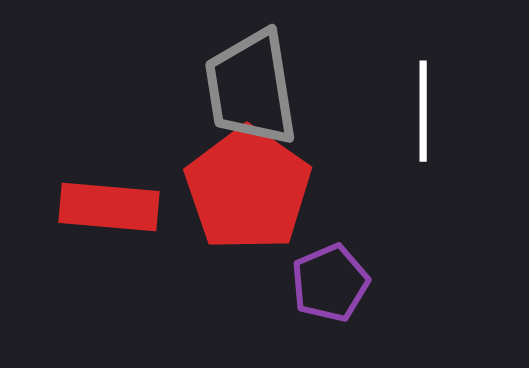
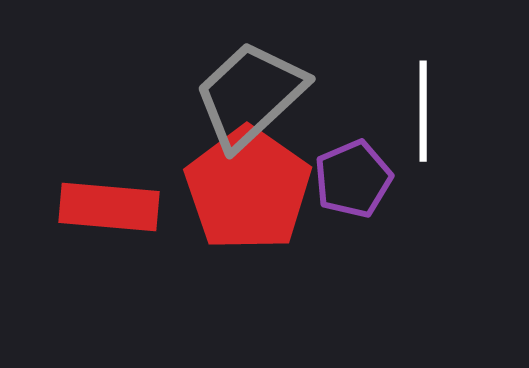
gray trapezoid: moved 1 px left, 7 px down; rotated 56 degrees clockwise
purple pentagon: moved 23 px right, 104 px up
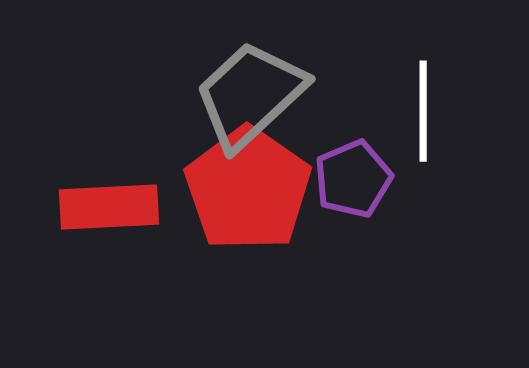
red rectangle: rotated 8 degrees counterclockwise
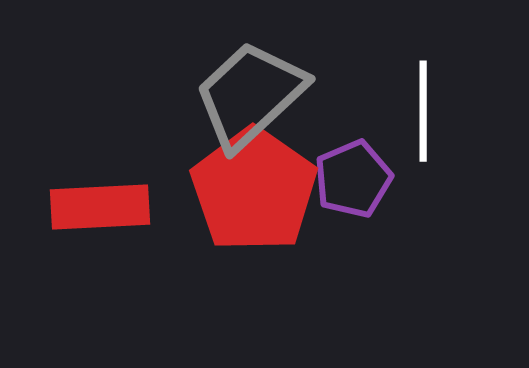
red pentagon: moved 6 px right, 1 px down
red rectangle: moved 9 px left
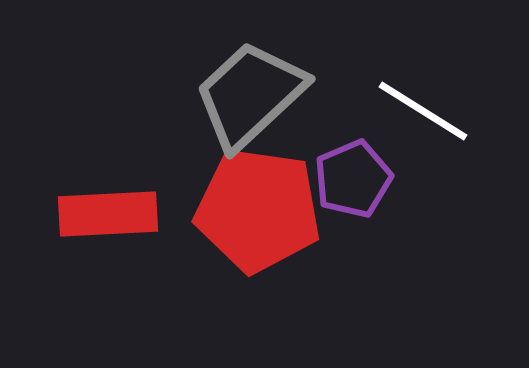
white line: rotated 58 degrees counterclockwise
red pentagon: moved 4 px right, 20 px down; rotated 27 degrees counterclockwise
red rectangle: moved 8 px right, 7 px down
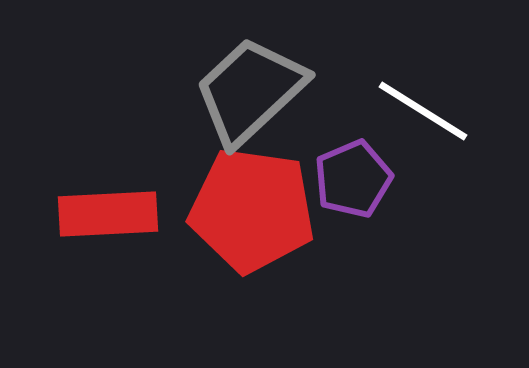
gray trapezoid: moved 4 px up
red pentagon: moved 6 px left
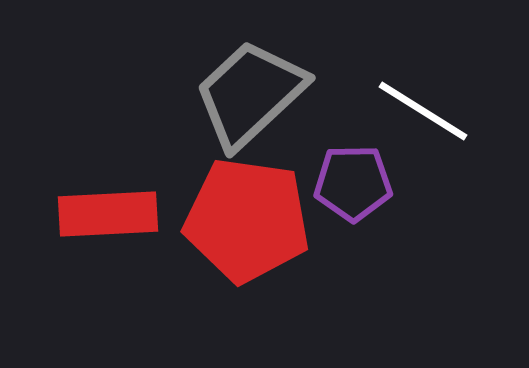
gray trapezoid: moved 3 px down
purple pentagon: moved 4 px down; rotated 22 degrees clockwise
red pentagon: moved 5 px left, 10 px down
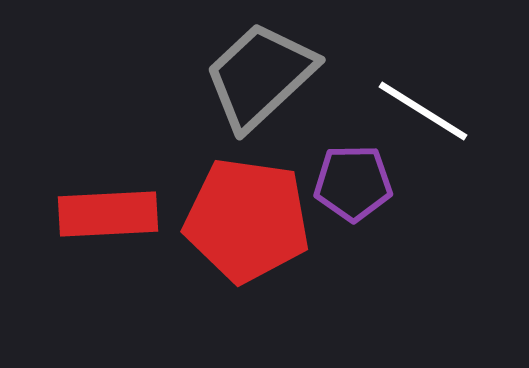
gray trapezoid: moved 10 px right, 18 px up
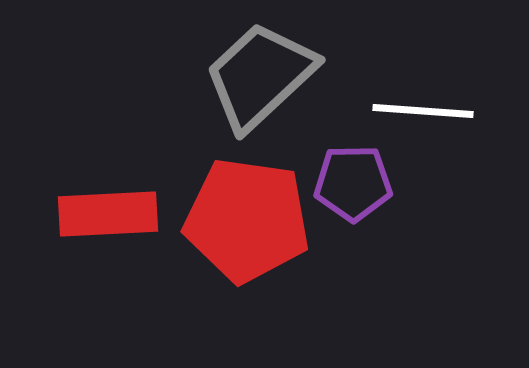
white line: rotated 28 degrees counterclockwise
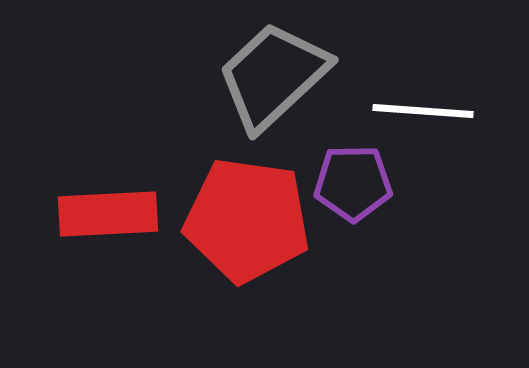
gray trapezoid: moved 13 px right
